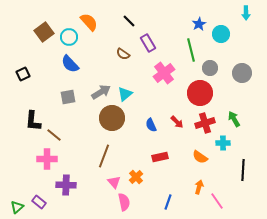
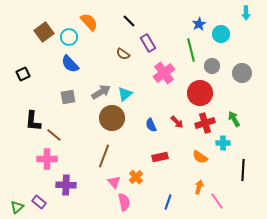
gray circle at (210, 68): moved 2 px right, 2 px up
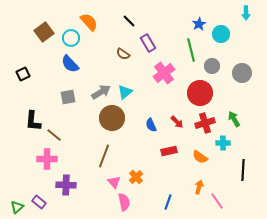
cyan circle at (69, 37): moved 2 px right, 1 px down
cyan triangle at (125, 94): moved 2 px up
red rectangle at (160, 157): moved 9 px right, 6 px up
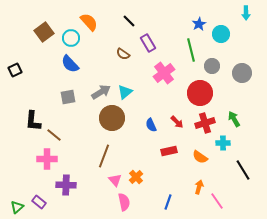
black square at (23, 74): moved 8 px left, 4 px up
black line at (243, 170): rotated 35 degrees counterclockwise
pink triangle at (114, 182): moved 1 px right, 2 px up
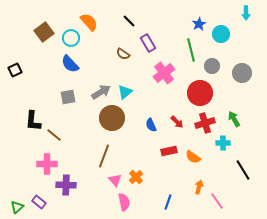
orange semicircle at (200, 157): moved 7 px left
pink cross at (47, 159): moved 5 px down
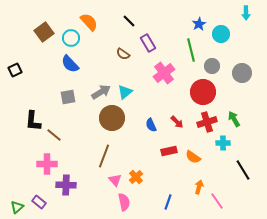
red circle at (200, 93): moved 3 px right, 1 px up
red cross at (205, 123): moved 2 px right, 1 px up
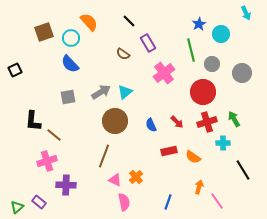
cyan arrow at (246, 13): rotated 24 degrees counterclockwise
brown square at (44, 32): rotated 18 degrees clockwise
gray circle at (212, 66): moved 2 px up
brown circle at (112, 118): moved 3 px right, 3 px down
pink cross at (47, 164): moved 3 px up; rotated 18 degrees counterclockwise
pink triangle at (115, 180): rotated 24 degrees counterclockwise
